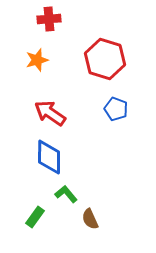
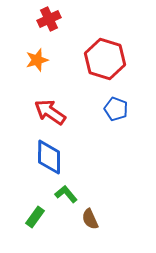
red cross: rotated 20 degrees counterclockwise
red arrow: moved 1 px up
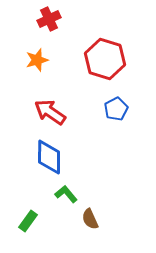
blue pentagon: rotated 25 degrees clockwise
green rectangle: moved 7 px left, 4 px down
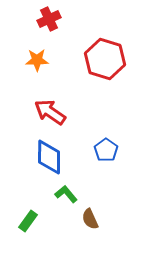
orange star: rotated 15 degrees clockwise
blue pentagon: moved 10 px left, 41 px down; rotated 10 degrees counterclockwise
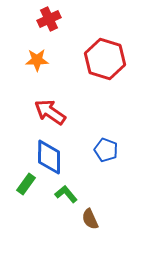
blue pentagon: rotated 15 degrees counterclockwise
green rectangle: moved 2 px left, 37 px up
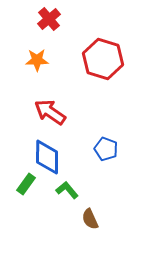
red cross: rotated 15 degrees counterclockwise
red hexagon: moved 2 px left
blue pentagon: moved 1 px up
blue diamond: moved 2 px left
green L-shape: moved 1 px right, 4 px up
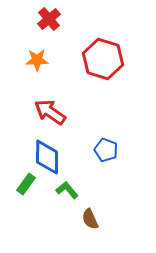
blue pentagon: moved 1 px down
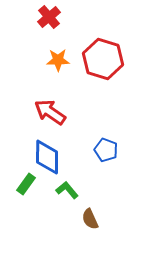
red cross: moved 2 px up
orange star: moved 21 px right
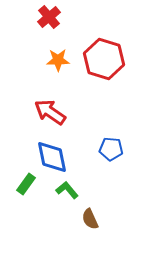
red hexagon: moved 1 px right
blue pentagon: moved 5 px right, 1 px up; rotated 15 degrees counterclockwise
blue diamond: moved 5 px right; rotated 12 degrees counterclockwise
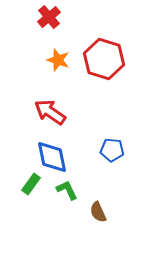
orange star: rotated 20 degrees clockwise
blue pentagon: moved 1 px right, 1 px down
green rectangle: moved 5 px right
green L-shape: rotated 15 degrees clockwise
brown semicircle: moved 8 px right, 7 px up
